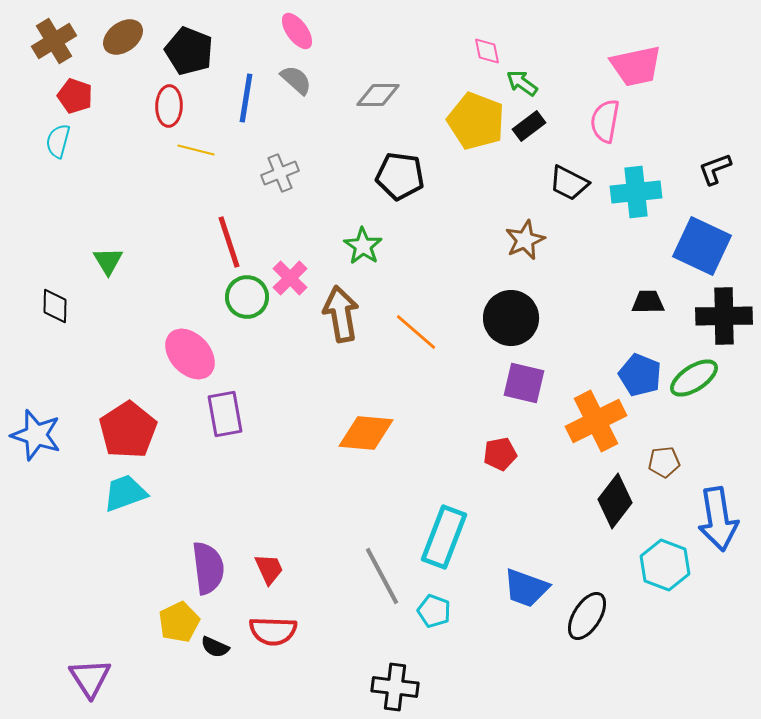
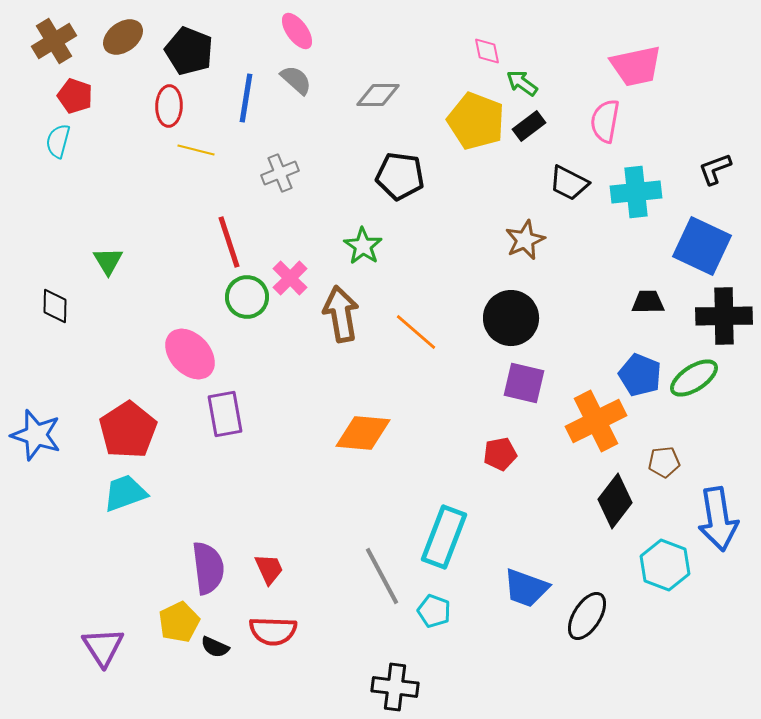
orange diamond at (366, 433): moved 3 px left
purple triangle at (90, 678): moved 13 px right, 31 px up
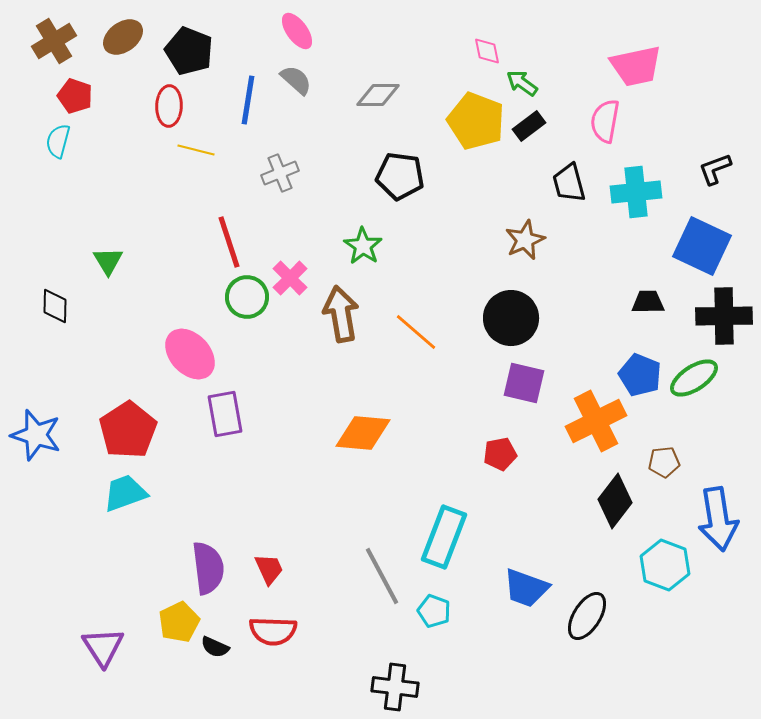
blue line at (246, 98): moved 2 px right, 2 px down
black trapezoid at (569, 183): rotated 48 degrees clockwise
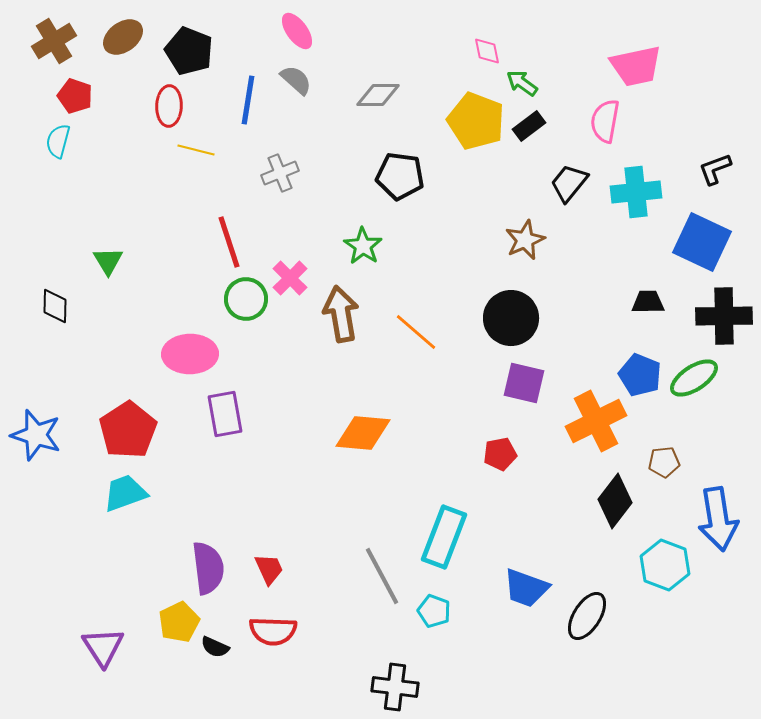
black trapezoid at (569, 183): rotated 54 degrees clockwise
blue square at (702, 246): moved 4 px up
green circle at (247, 297): moved 1 px left, 2 px down
pink ellipse at (190, 354): rotated 48 degrees counterclockwise
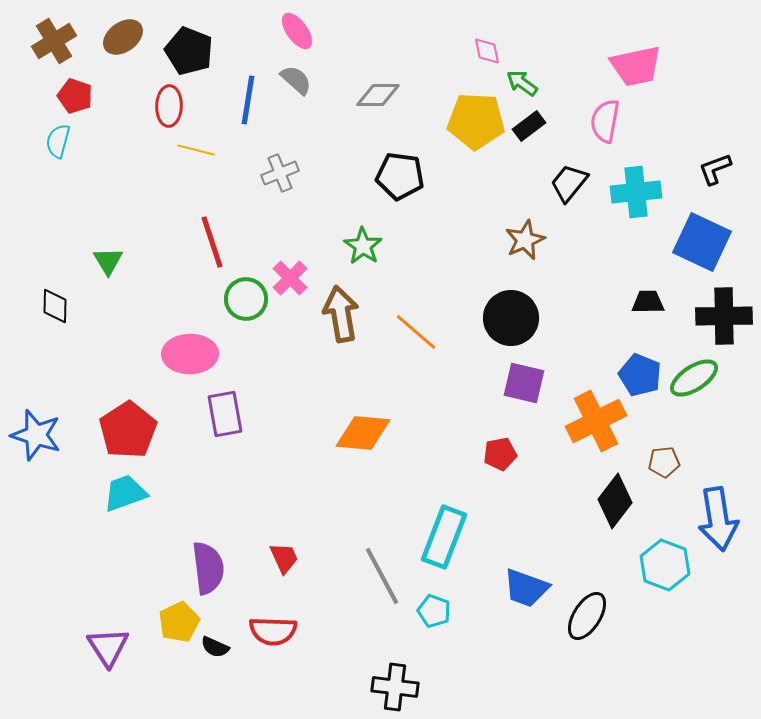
yellow pentagon at (476, 121): rotated 18 degrees counterclockwise
red line at (229, 242): moved 17 px left
red trapezoid at (269, 569): moved 15 px right, 11 px up
purple triangle at (103, 647): moved 5 px right
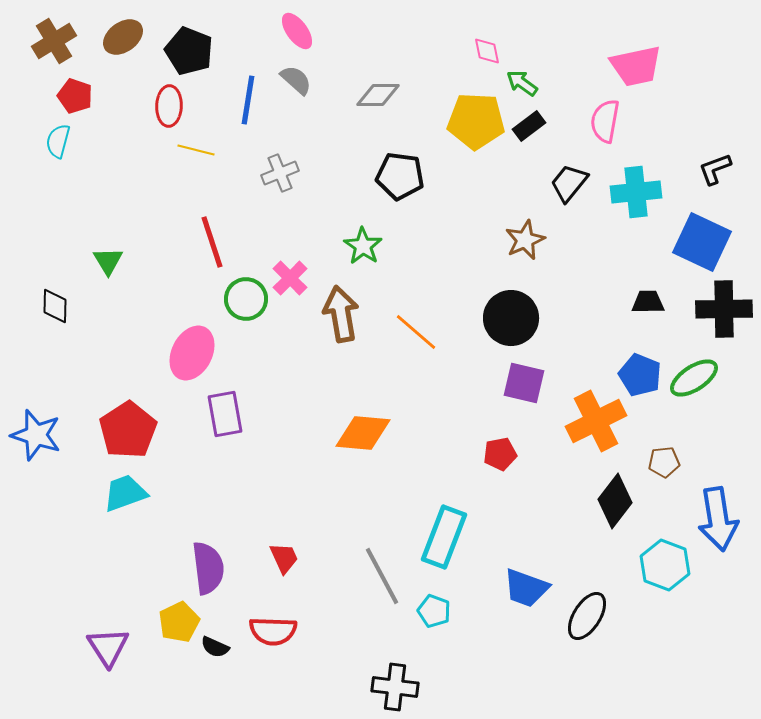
black cross at (724, 316): moved 7 px up
pink ellipse at (190, 354): moved 2 px right, 1 px up; rotated 62 degrees counterclockwise
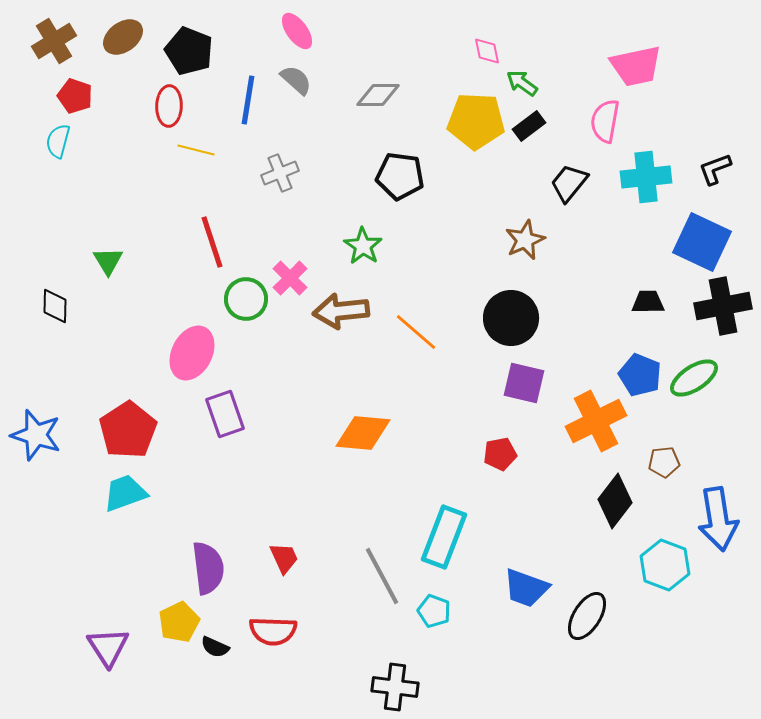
cyan cross at (636, 192): moved 10 px right, 15 px up
black cross at (724, 309): moved 1 px left, 3 px up; rotated 10 degrees counterclockwise
brown arrow at (341, 314): moved 3 px up; rotated 86 degrees counterclockwise
purple rectangle at (225, 414): rotated 9 degrees counterclockwise
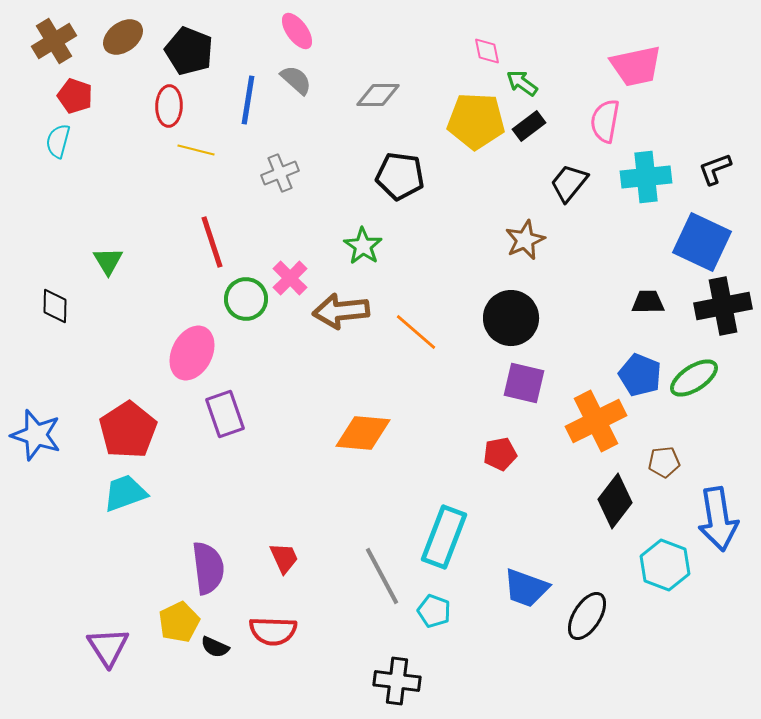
black cross at (395, 687): moved 2 px right, 6 px up
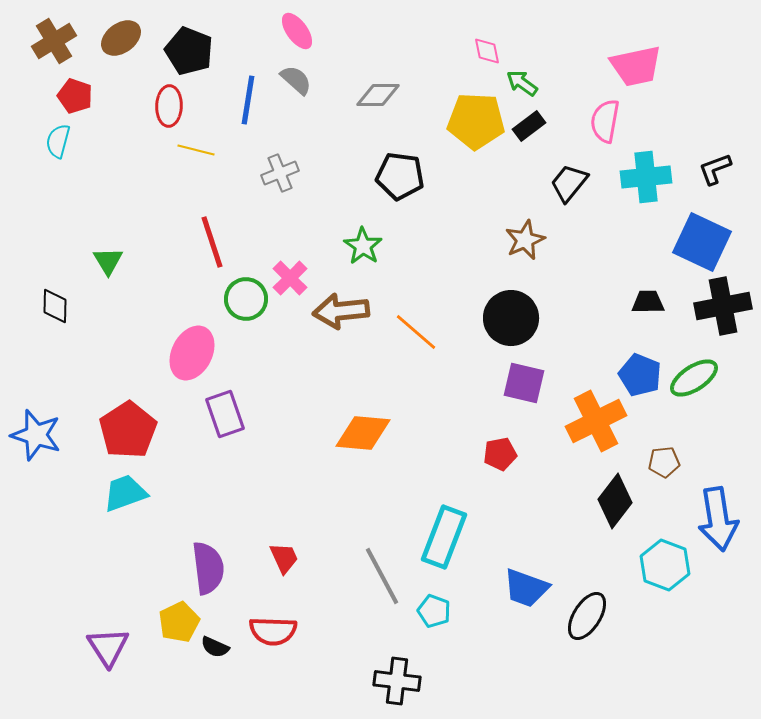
brown ellipse at (123, 37): moved 2 px left, 1 px down
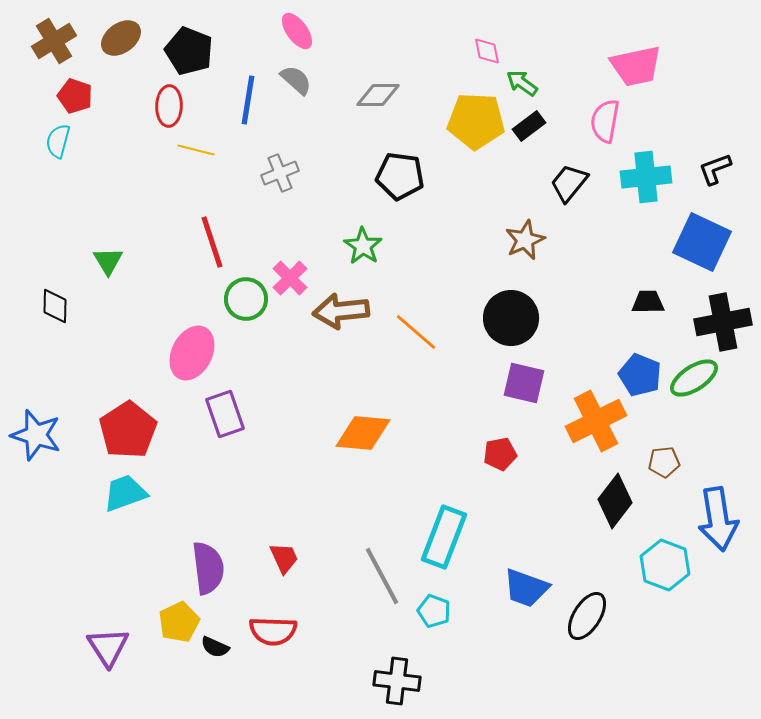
black cross at (723, 306): moved 16 px down
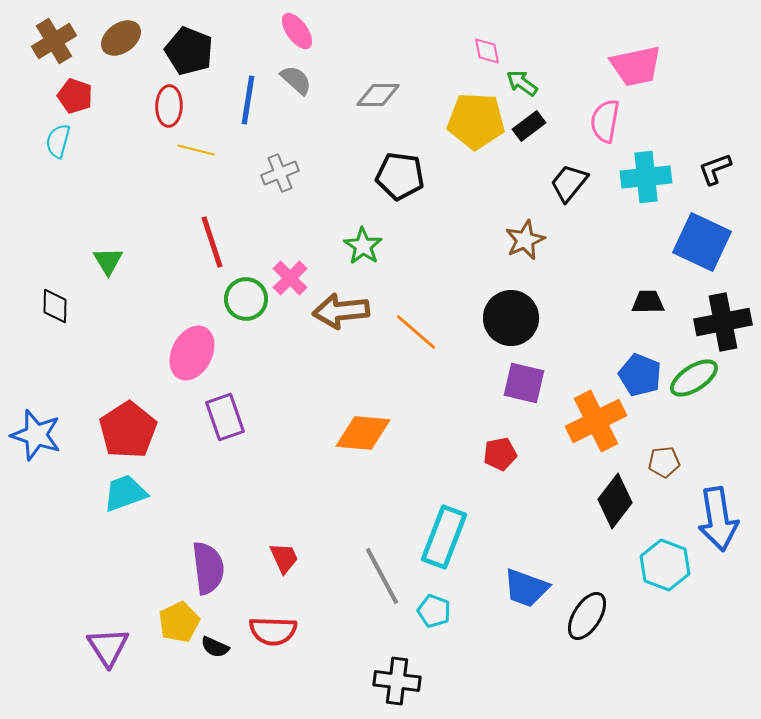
purple rectangle at (225, 414): moved 3 px down
